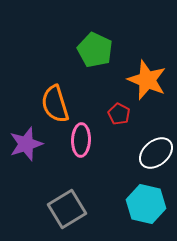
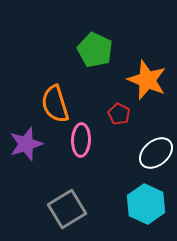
cyan hexagon: rotated 12 degrees clockwise
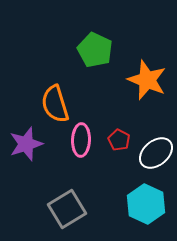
red pentagon: moved 26 px down
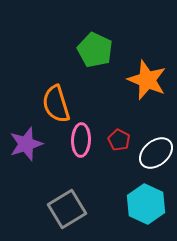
orange semicircle: moved 1 px right
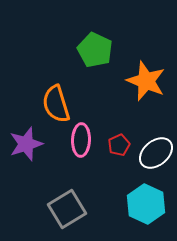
orange star: moved 1 px left, 1 px down
red pentagon: moved 5 px down; rotated 20 degrees clockwise
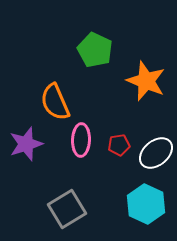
orange semicircle: moved 1 px left, 2 px up; rotated 6 degrees counterclockwise
red pentagon: rotated 15 degrees clockwise
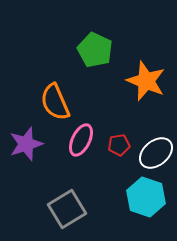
pink ellipse: rotated 24 degrees clockwise
cyan hexagon: moved 7 px up; rotated 6 degrees counterclockwise
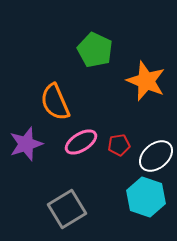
pink ellipse: moved 2 px down; rotated 32 degrees clockwise
white ellipse: moved 3 px down
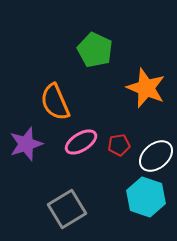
orange star: moved 7 px down
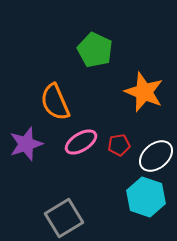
orange star: moved 2 px left, 4 px down
gray square: moved 3 px left, 9 px down
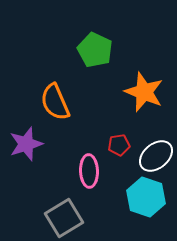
pink ellipse: moved 8 px right, 29 px down; rotated 60 degrees counterclockwise
